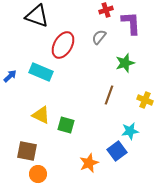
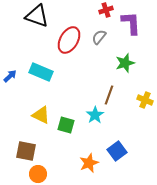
red ellipse: moved 6 px right, 5 px up
cyan star: moved 35 px left, 16 px up; rotated 24 degrees counterclockwise
brown square: moved 1 px left
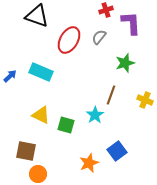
brown line: moved 2 px right
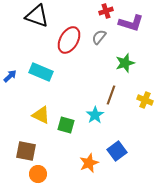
red cross: moved 1 px down
purple L-shape: rotated 110 degrees clockwise
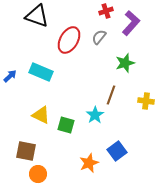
purple L-shape: rotated 65 degrees counterclockwise
yellow cross: moved 1 px right, 1 px down; rotated 14 degrees counterclockwise
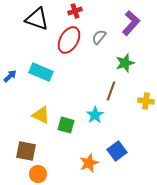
red cross: moved 31 px left
black triangle: moved 3 px down
brown line: moved 4 px up
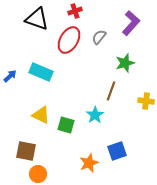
blue square: rotated 18 degrees clockwise
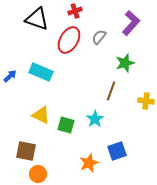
cyan star: moved 4 px down
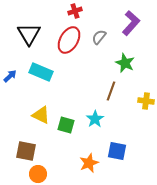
black triangle: moved 8 px left, 15 px down; rotated 40 degrees clockwise
green star: rotated 30 degrees counterclockwise
blue square: rotated 30 degrees clockwise
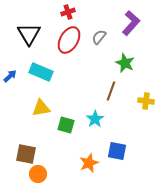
red cross: moved 7 px left, 1 px down
yellow triangle: moved 7 px up; rotated 36 degrees counterclockwise
brown square: moved 3 px down
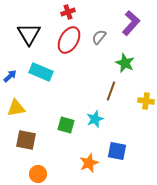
yellow triangle: moved 25 px left
cyan star: rotated 12 degrees clockwise
brown square: moved 14 px up
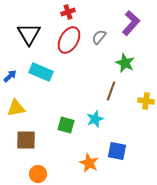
brown square: rotated 10 degrees counterclockwise
orange star: rotated 24 degrees counterclockwise
